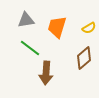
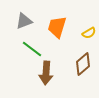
gray triangle: moved 2 px left, 1 px down; rotated 12 degrees counterclockwise
yellow semicircle: moved 5 px down
green line: moved 2 px right, 1 px down
brown diamond: moved 1 px left, 6 px down
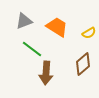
orange trapezoid: rotated 105 degrees clockwise
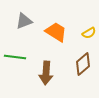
orange trapezoid: moved 1 px left, 5 px down
green line: moved 17 px left, 8 px down; rotated 30 degrees counterclockwise
